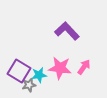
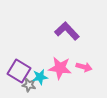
pink arrow: rotated 70 degrees clockwise
cyan star: moved 1 px right, 2 px down
gray star: rotated 24 degrees clockwise
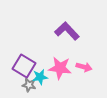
purple square: moved 5 px right, 5 px up
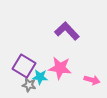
pink arrow: moved 8 px right, 13 px down
cyan star: rotated 14 degrees clockwise
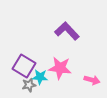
gray star: rotated 24 degrees counterclockwise
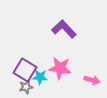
purple L-shape: moved 3 px left, 2 px up
purple square: moved 1 px right, 4 px down
gray star: moved 3 px left, 2 px down
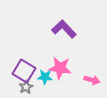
purple square: moved 1 px left, 1 px down
cyan star: moved 5 px right
gray star: rotated 16 degrees counterclockwise
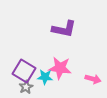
purple L-shape: rotated 145 degrees clockwise
pink arrow: moved 1 px right, 1 px up
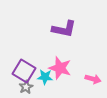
pink star: rotated 10 degrees clockwise
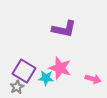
cyan star: moved 1 px right, 1 px down
gray star: moved 9 px left
